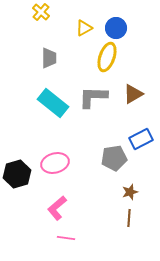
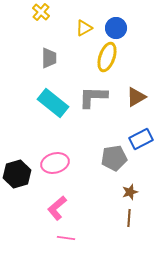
brown triangle: moved 3 px right, 3 px down
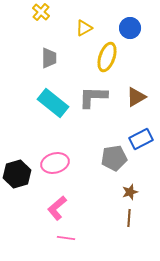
blue circle: moved 14 px right
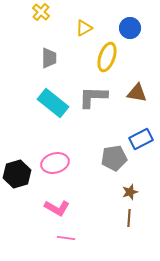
brown triangle: moved 1 px right, 4 px up; rotated 40 degrees clockwise
pink L-shape: rotated 110 degrees counterclockwise
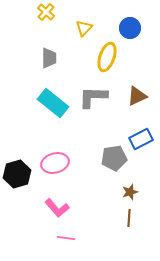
yellow cross: moved 5 px right
yellow triangle: rotated 18 degrees counterclockwise
brown triangle: moved 3 px down; rotated 35 degrees counterclockwise
pink L-shape: rotated 20 degrees clockwise
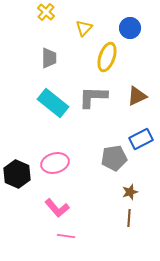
black hexagon: rotated 20 degrees counterclockwise
pink line: moved 2 px up
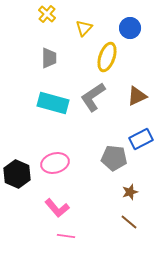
yellow cross: moved 1 px right, 2 px down
gray L-shape: rotated 36 degrees counterclockwise
cyan rectangle: rotated 24 degrees counterclockwise
gray pentagon: rotated 15 degrees clockwise
brown line: moved 4 px down; rotated 54 degrees counterclockwise
